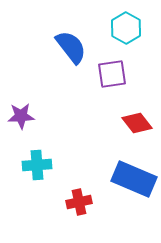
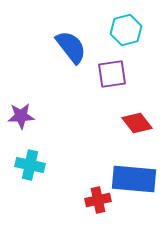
cyan hexagon: moved 2 px down; rotated 16 degrees clockwise
cyan cross: moved 7 px left; rotated 16 degrees clockwise
blue rectangle: rotated 18 degrees counterclockwise
red cross: moved 19 px right, 2 px up
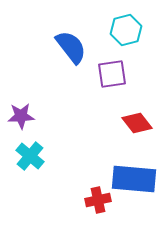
cyan cross: moved 9 px up; rotated 28 degrees clockwise
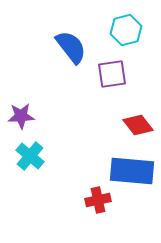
red diamond: moved 1 px right, 2 px down
blue rectangle: moved 2 px left, 8 px up
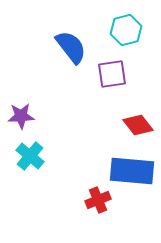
red cross: rotated 10 degrees counterclockwise
